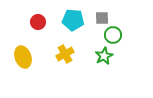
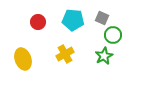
gray square: rotated 24 degrees clockwise
yellow ellipse: moved 2 px down
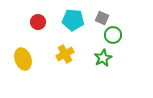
green star: moved 1 px left, 2 px down
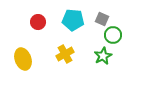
gray square: moved 1 px down
green star: moved 2 px up
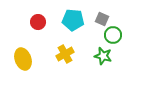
green star: rotated 30 degrees counterclockwise
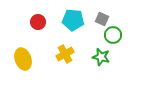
green star: moved 2 px left, 1 px down
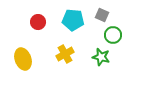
gray square: moved 4 px up
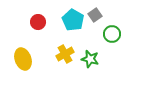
gray square: moved 7 px left; rotated 32 degrees clockwise
cyan pentagon: rotated 25 degrees clockwise
green circle: moved 1 px left, 1 px up
green star: moved 11 px left, 2 px down
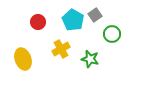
yellow cross: moved 4 px left, 5 px up
